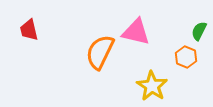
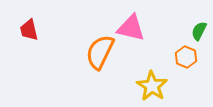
pink triangle: moved 5 px left, 4 px up
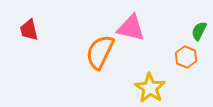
yellow star: moved 2 px left, 2 px down
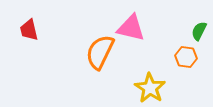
orange hexagon: rotated 15 degrees counterclockwise
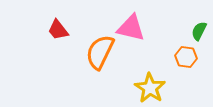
red trapezoid: moved 29 px right; rotated 25 degrees counterclockwise
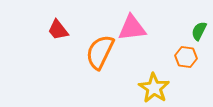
pink triangle: moved 1 px right; rotated 20 degrees counterclockwise
yellow star: moved 4 px right
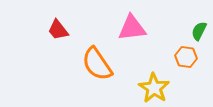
orange semicircle: moved 3 px left, 12 px down; rotated 60 degrees counterclockwise
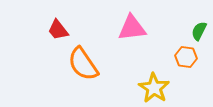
orange semicircle: moved 14 px left
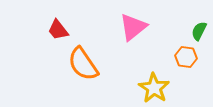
pink triangle: moved 1 px right, 1 px up; rotated 32 degrees counterclockwise
